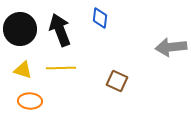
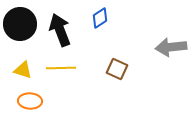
blue diamond: rotated 50 degrees clockwise
black circle: moved 5 px up
brown square: moved 12 px up
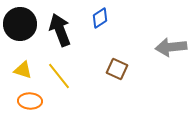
yellow line: moved 2 px left, 8 px down; rotated 52 degrees clockwise
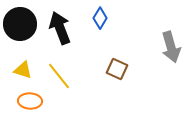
blue diamond: rotated 25 degrees counterclockwise
black arrow: moved 2 px up
gray arrow: rotated 100 degrees counterclockwise
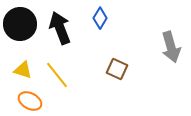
yellow line: moved 2 px left, 1 px up
orange ellipse: rotated 25 degrees clockwise
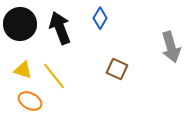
yellow line: moved 3 px left, 1 px down
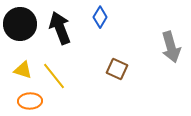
blue diamond: moved 1 px up
orange ellipse: rotated 30 degrees counterclockwise
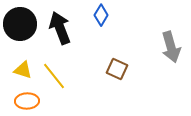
blue diamond: moved 1 px right, 2 px up
orange ellipse: moved 3 px left
